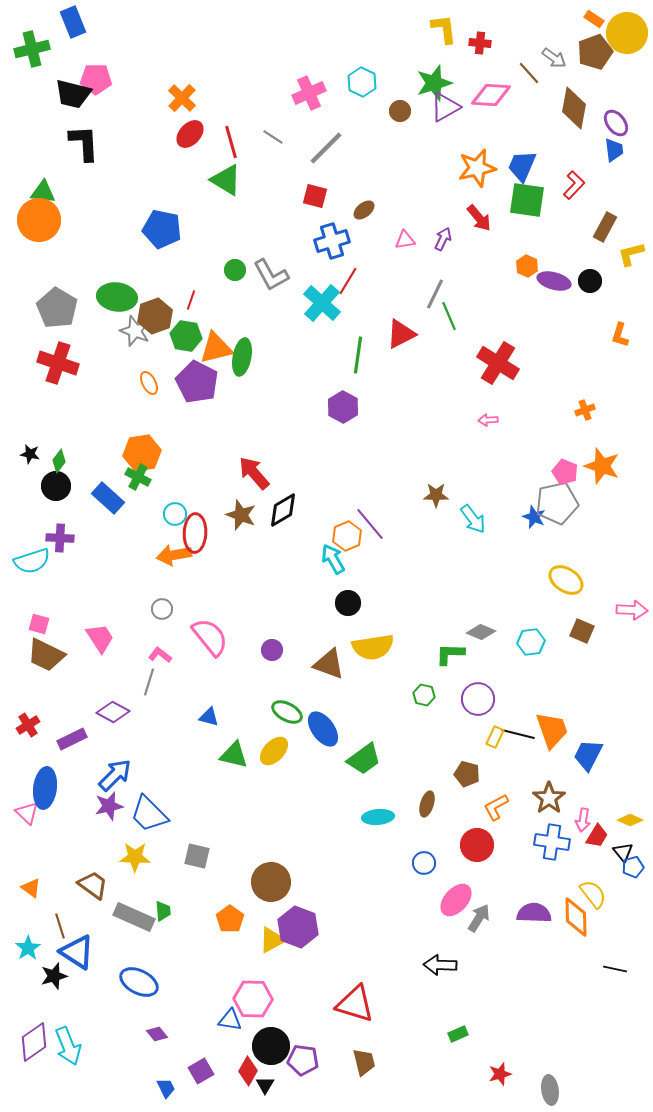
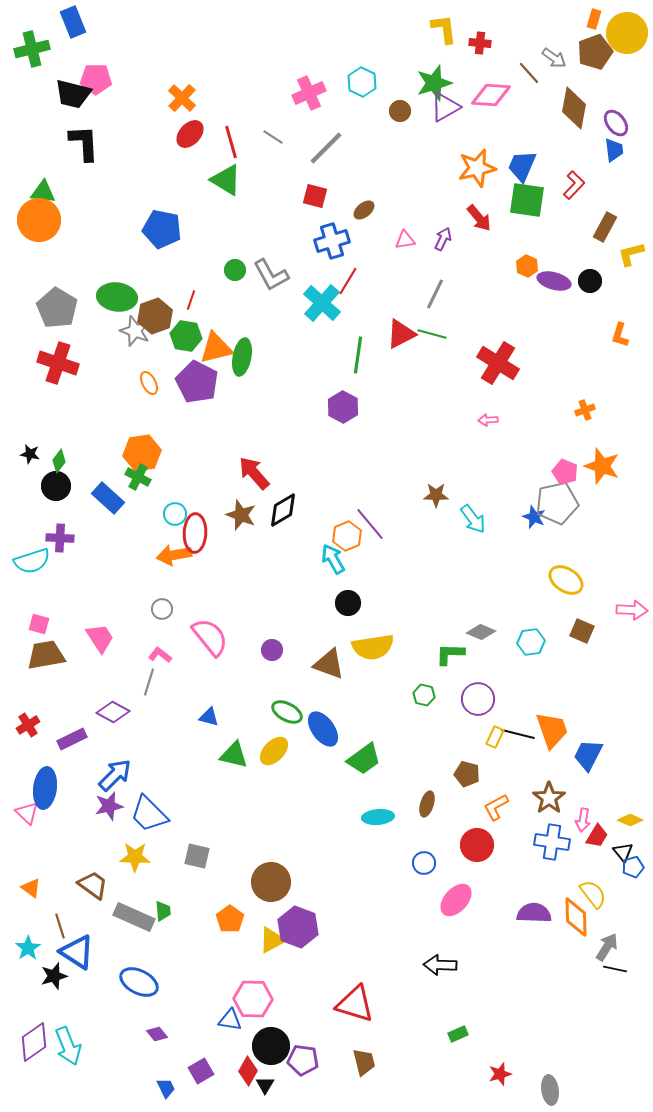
orange rectangle at (594, 19): rotated 72 degrees clockwise
green line at (449, 316): moved 17 px left, 18 px down; rotated 52 degrees counterclockwise
brown trapezoid at (46, 655): rotated 144 degrees clockwise
gray arrow at (479, 918): moved 128 px right, 29 px down
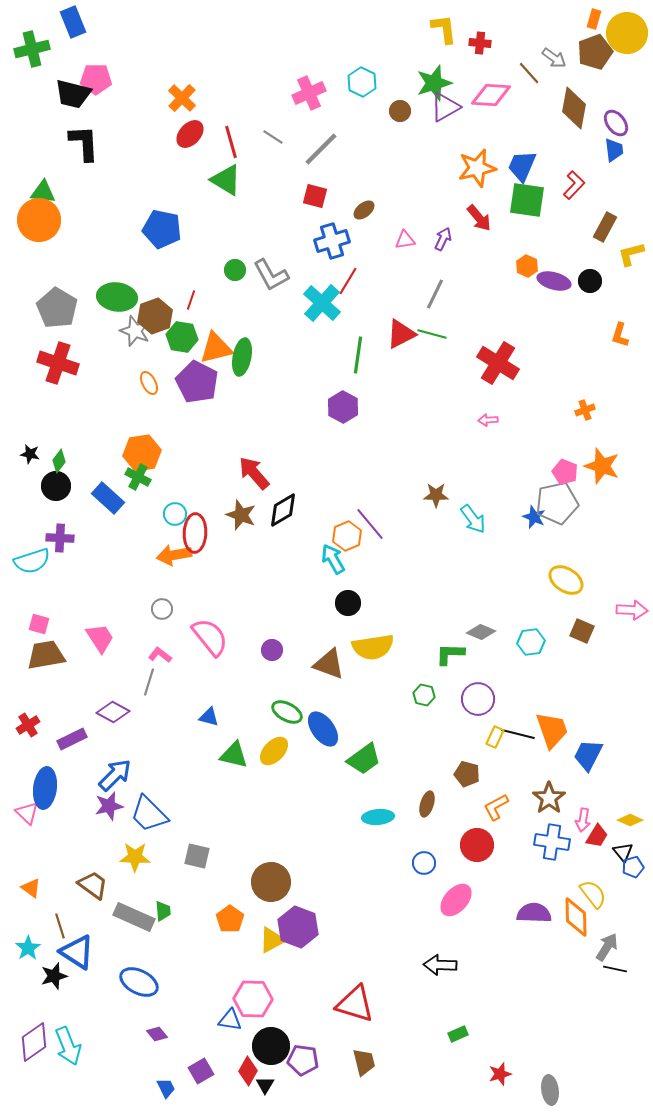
gray line at (326, 148): moved 5 px left, 1 px down
green hexagon at (186, 336): moved 4 px left, 1 px down
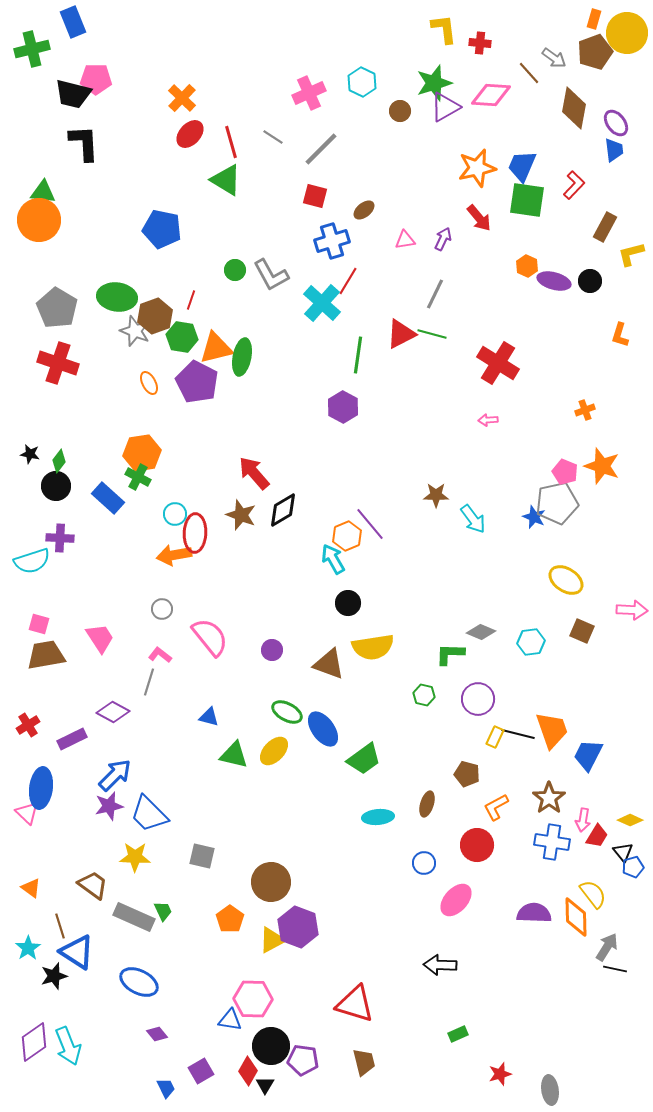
blue ellipse at (45, 788): moved 4 px left
gray square at (197, 856): moved 5 px right
green trapezoid at (163, 911): rotated 20 degrees counterclockwise
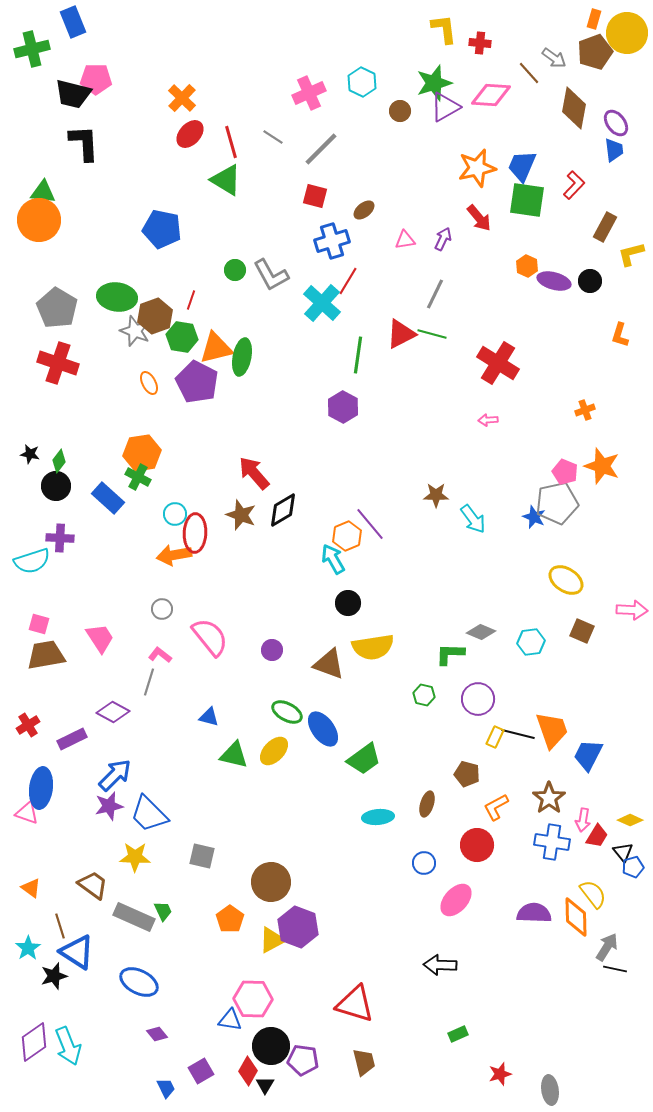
pink triangle at (27, 813): rotated 25 degrees counterclockwise
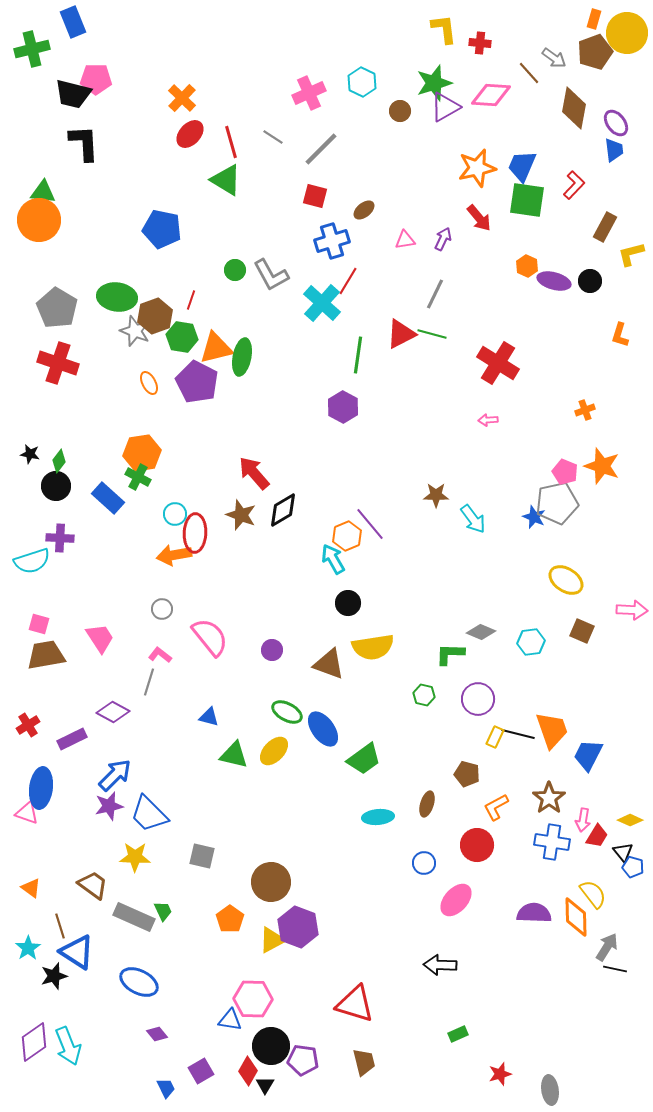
blue pentagon at (633, 867): rotated 30 degrees clockwise
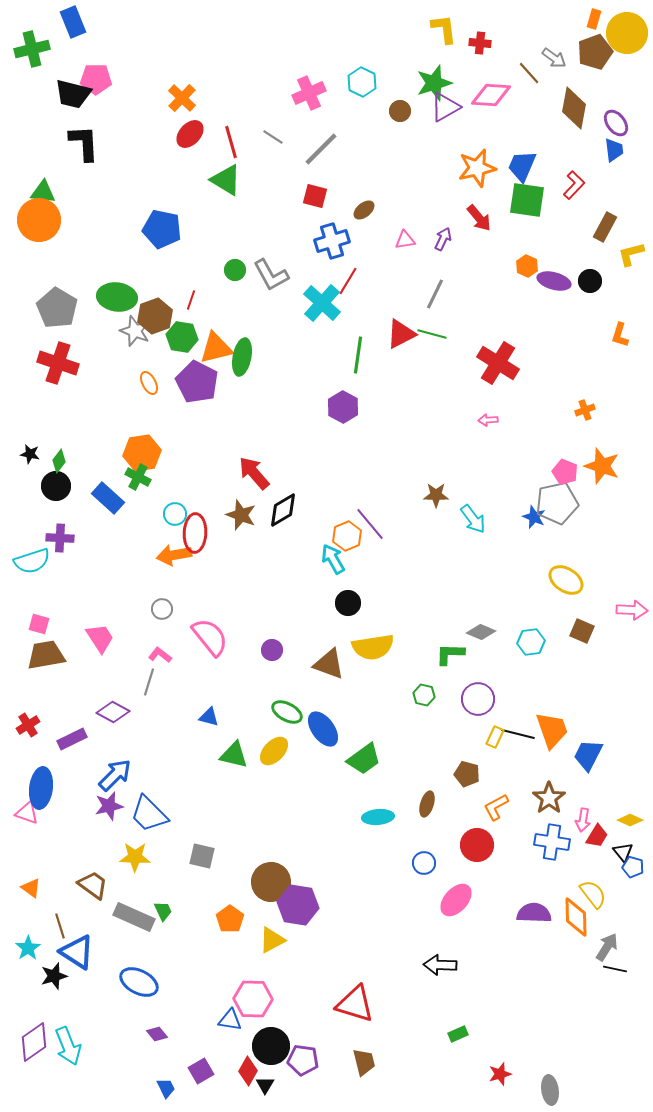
purple hexagon at (298, 927): moved 22 px up; rotated 12 degrees counterclockwise
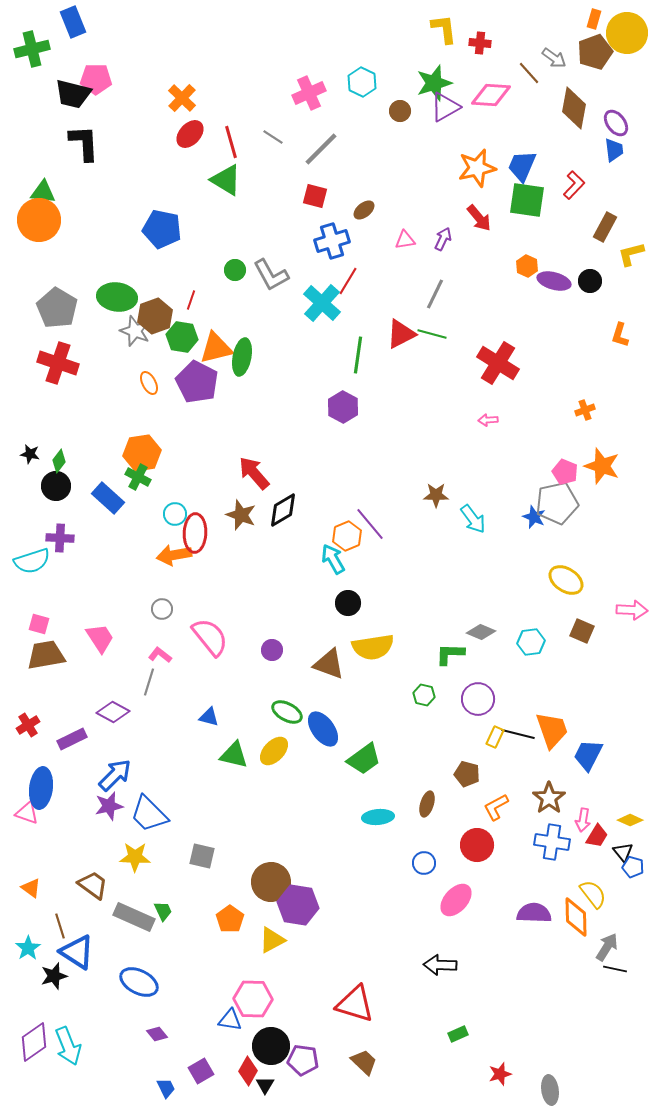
brown trapezoid at (364, 1062): rotated 32 degrees counterclockwise
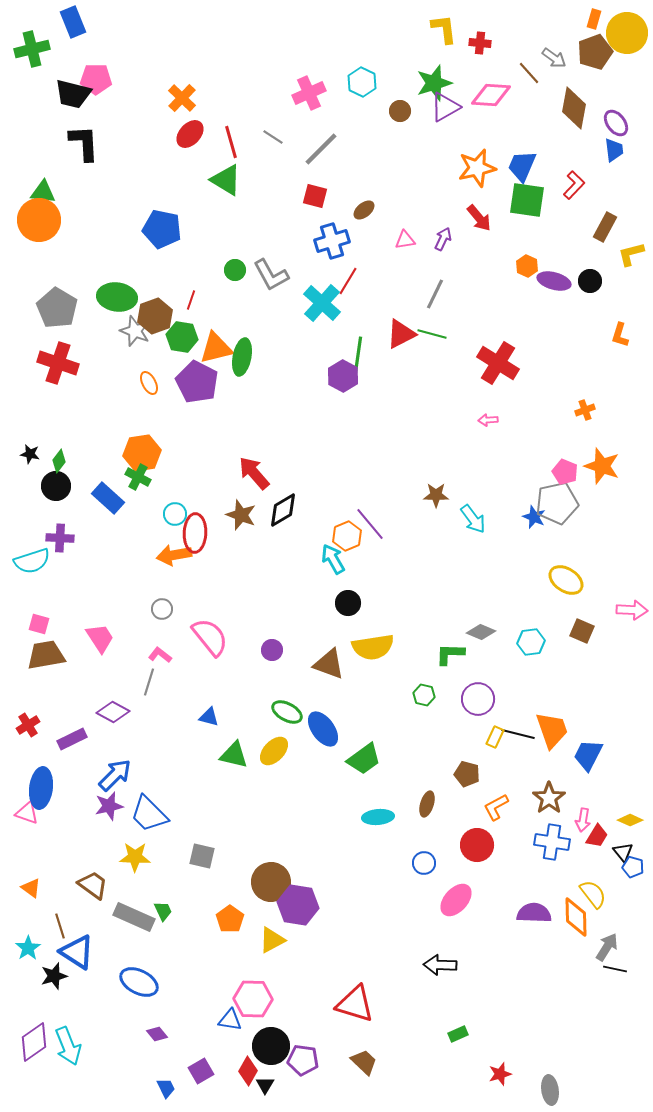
purple hexagon at (343, 407): moved 31 px up
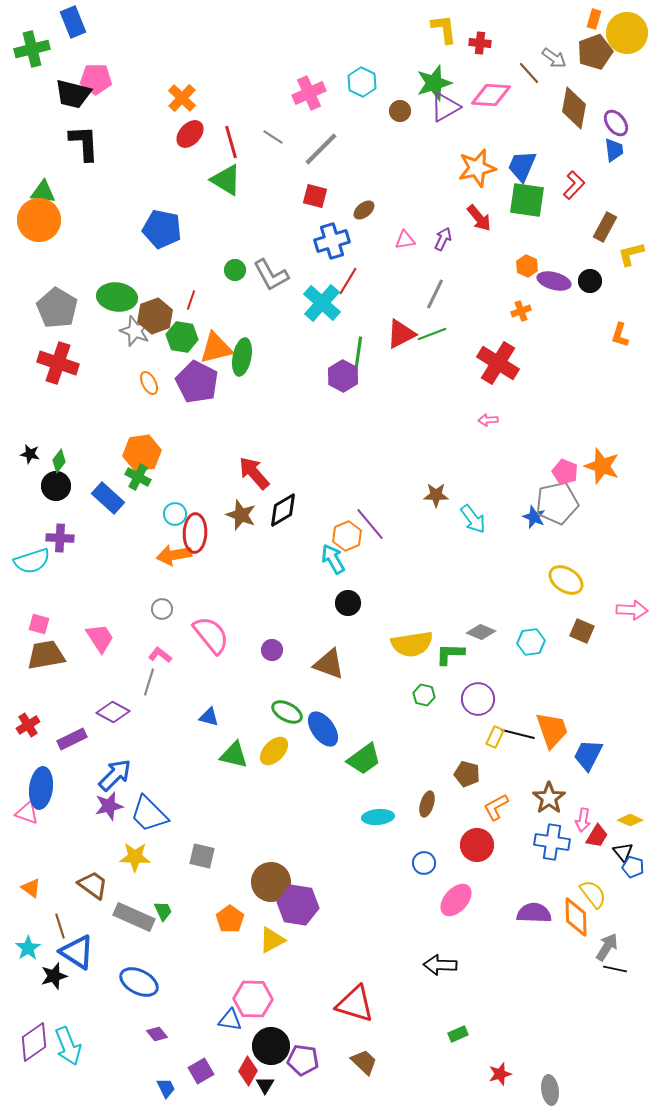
green line at (432, 334): rotated 36 degrees counterclockwise
orange cross at (585, 410): moved 64 px left, 99 px up
pink semicircle at (210, 637): moved 1 px right, 2 px up
yellow semicircle at (373, 647): moved 39 px right, 3 px up
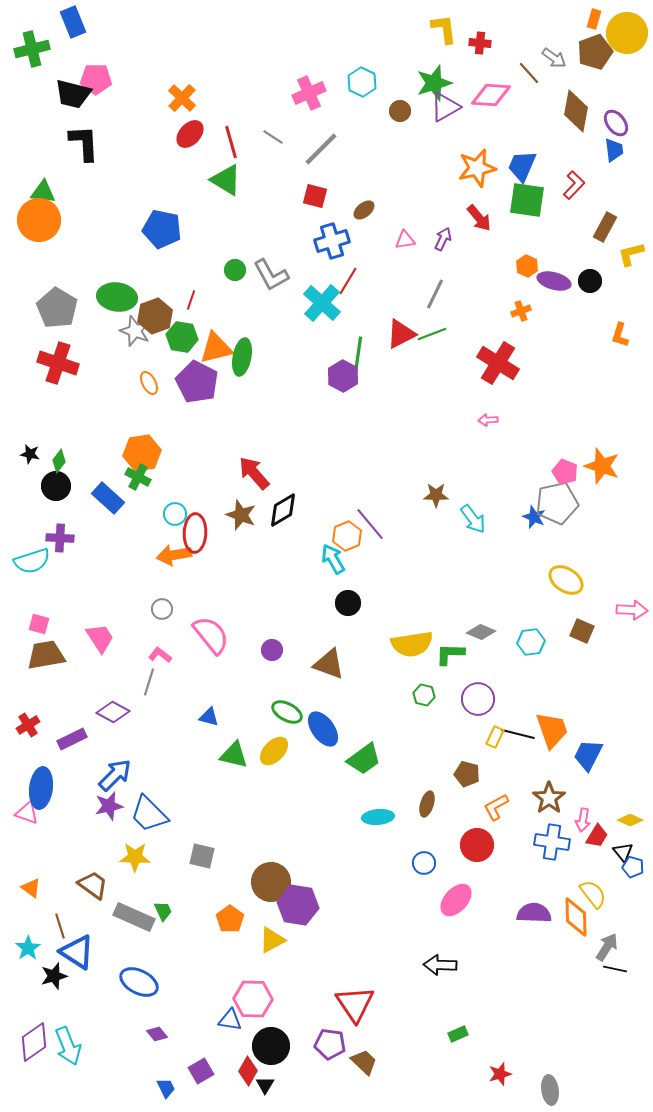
brown diamond at (574, 108): moved 2 px right, 3 px down
red triangle at (355, 1004): rotated 39 degrees clockwise
purple pentagon at (303, 1060): moved 27 px right, 16 px up
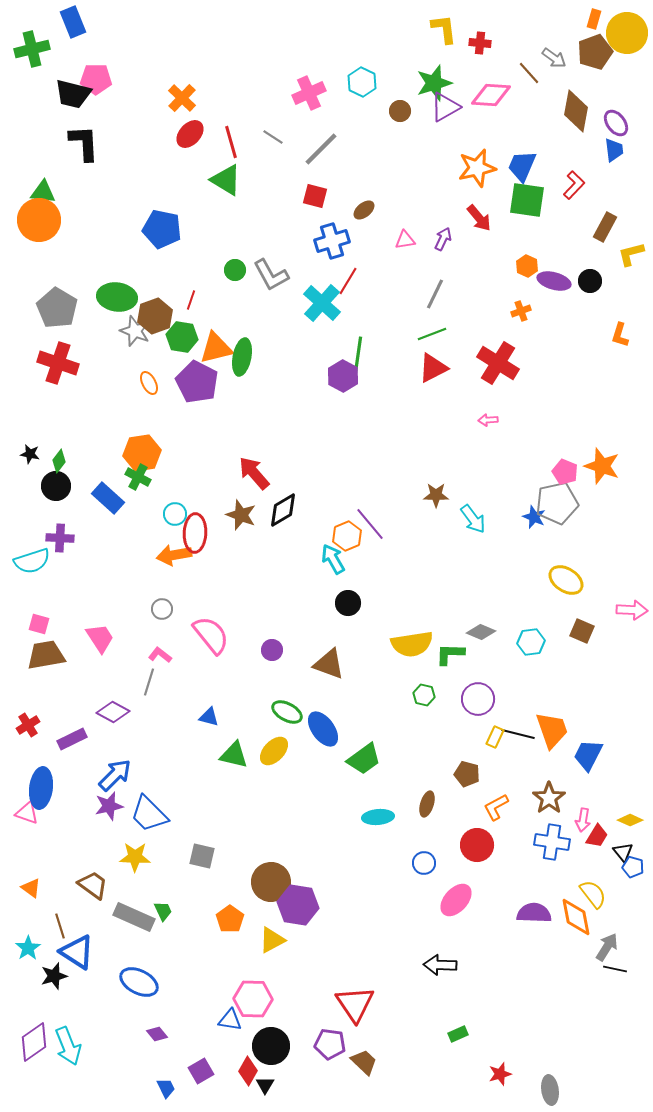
red triangle at (401, 334): moved 32 px right, 34 px down
orange diamond at (576, 917): rotated 9 degrees counterclockwise
